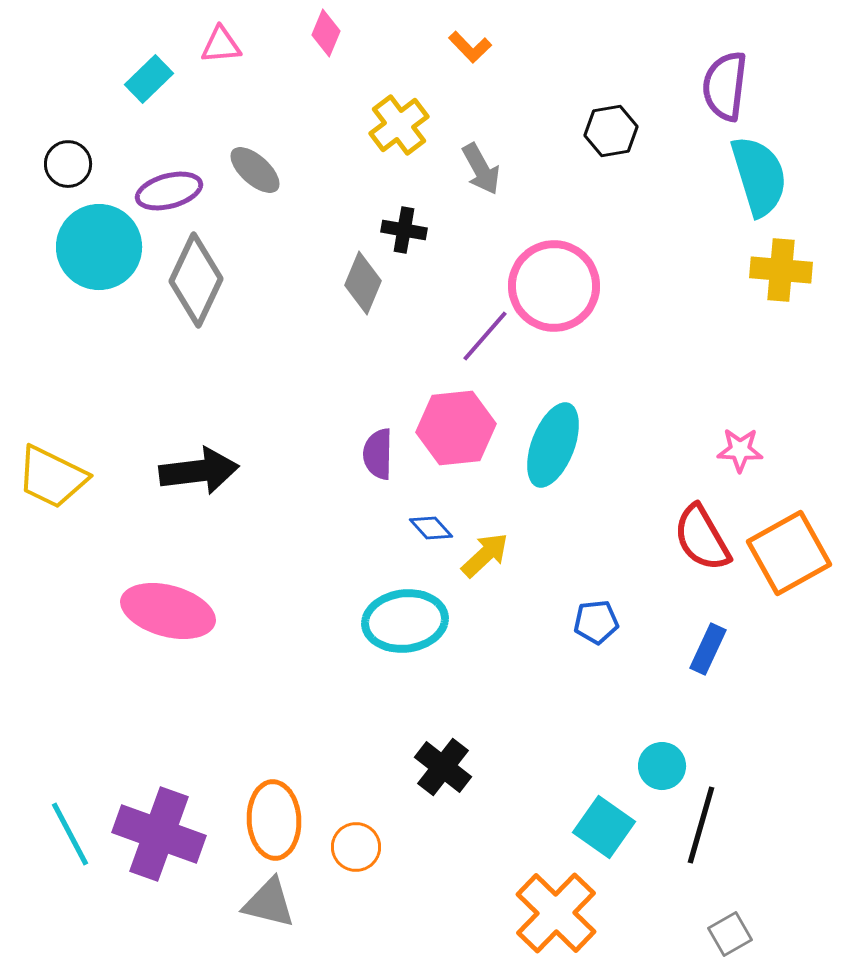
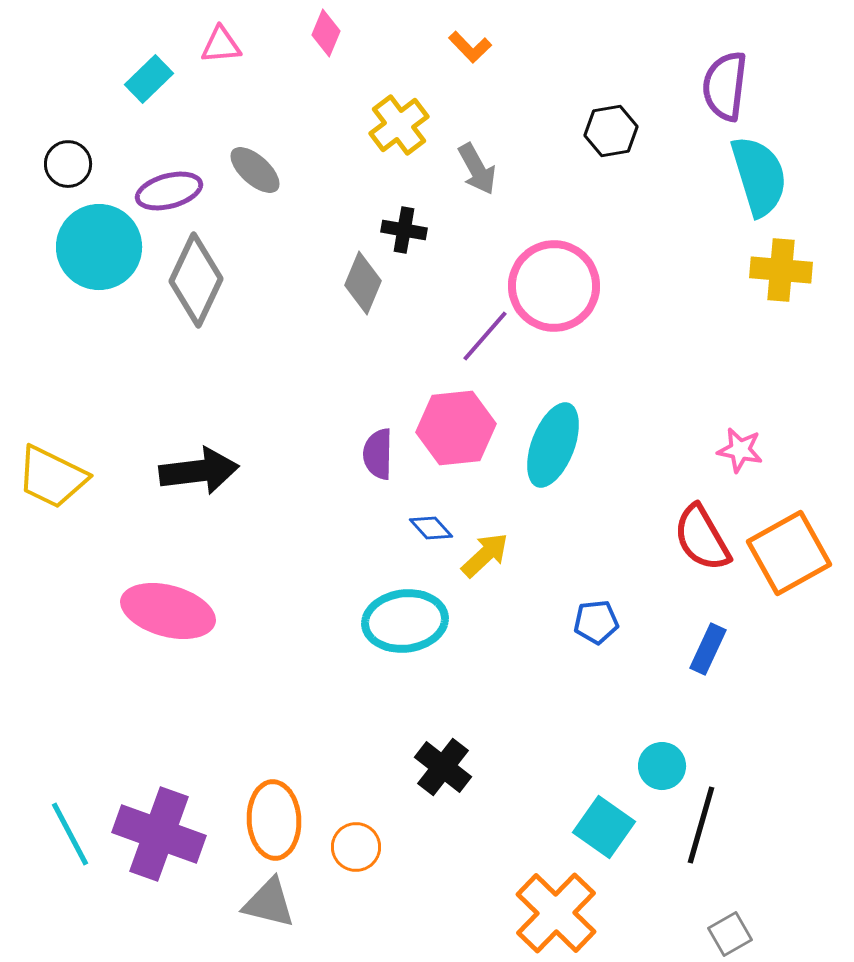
gray arrow at (481, 169): moved 4 px left
pink star at (740, 450): rotated 9 degrees clockwise
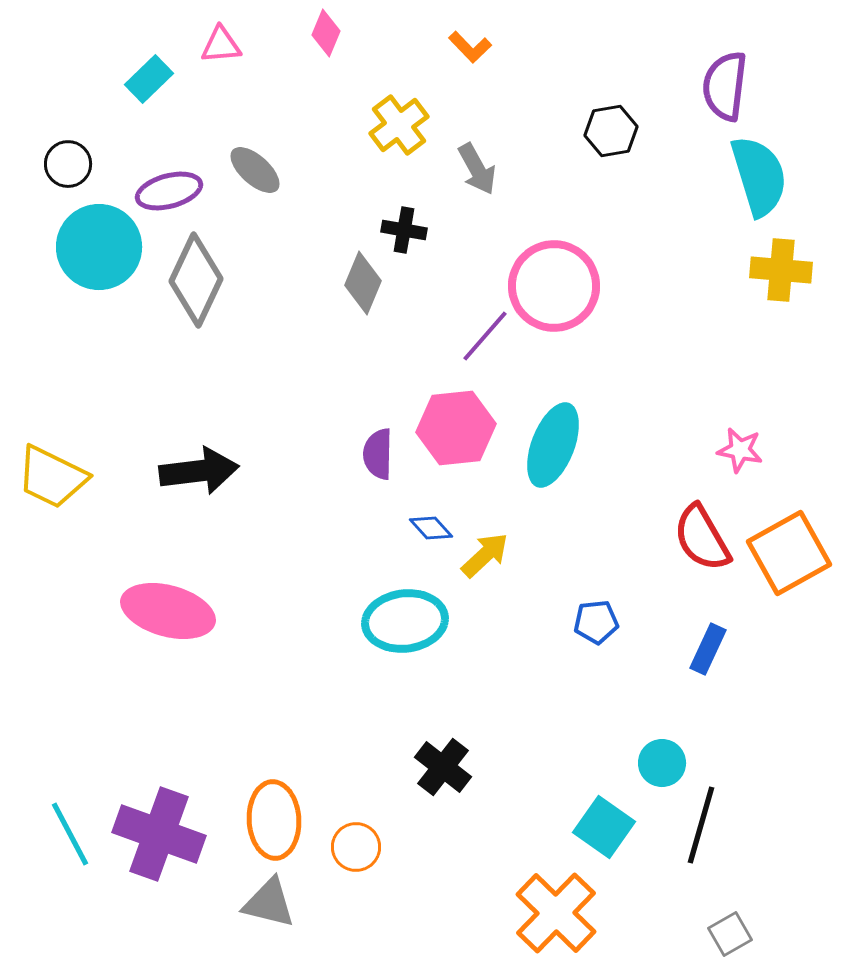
cyan circle at (662, 766): moved 3 px up
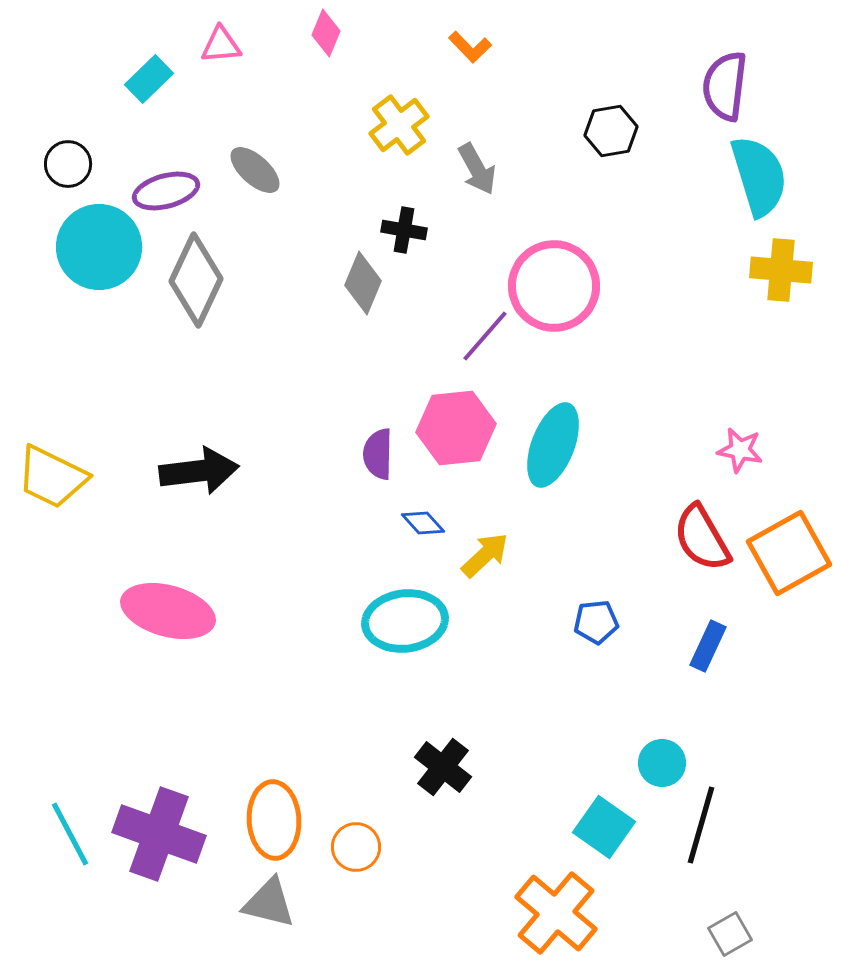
purple ellipse at (169, 191): moved 3 px left
blue diamond at (431, 528): moved 8 px left, 5 px up
blue rectangle at (708, 649): moved 3 px up
orange cross at (556, 913): rotated 4 degrees counterclockwise
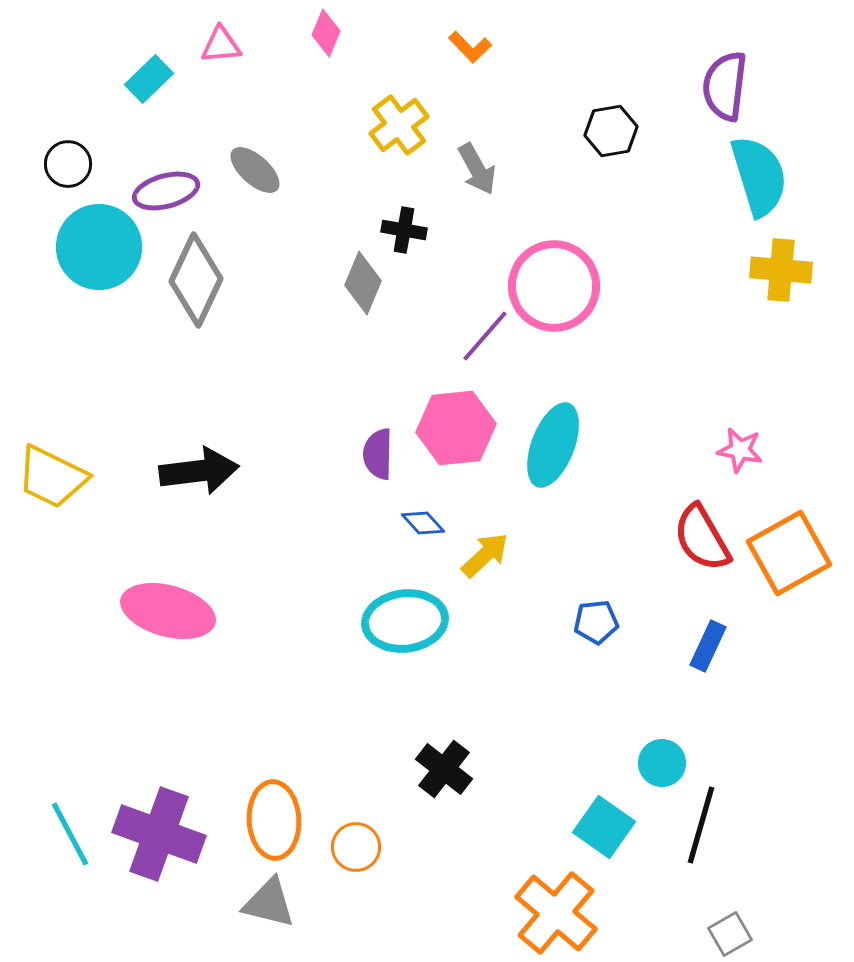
black cross at (443, 767): moved 1 px right, 2 px down
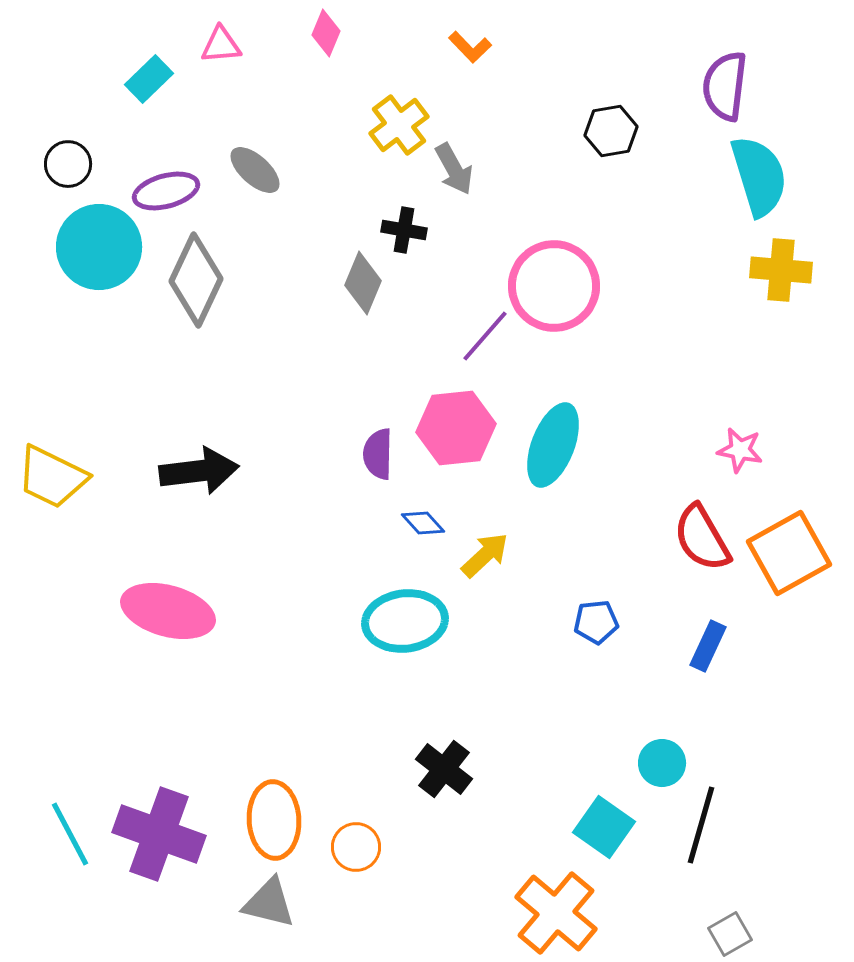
gray arrow at (477, 169): moved 23 px left
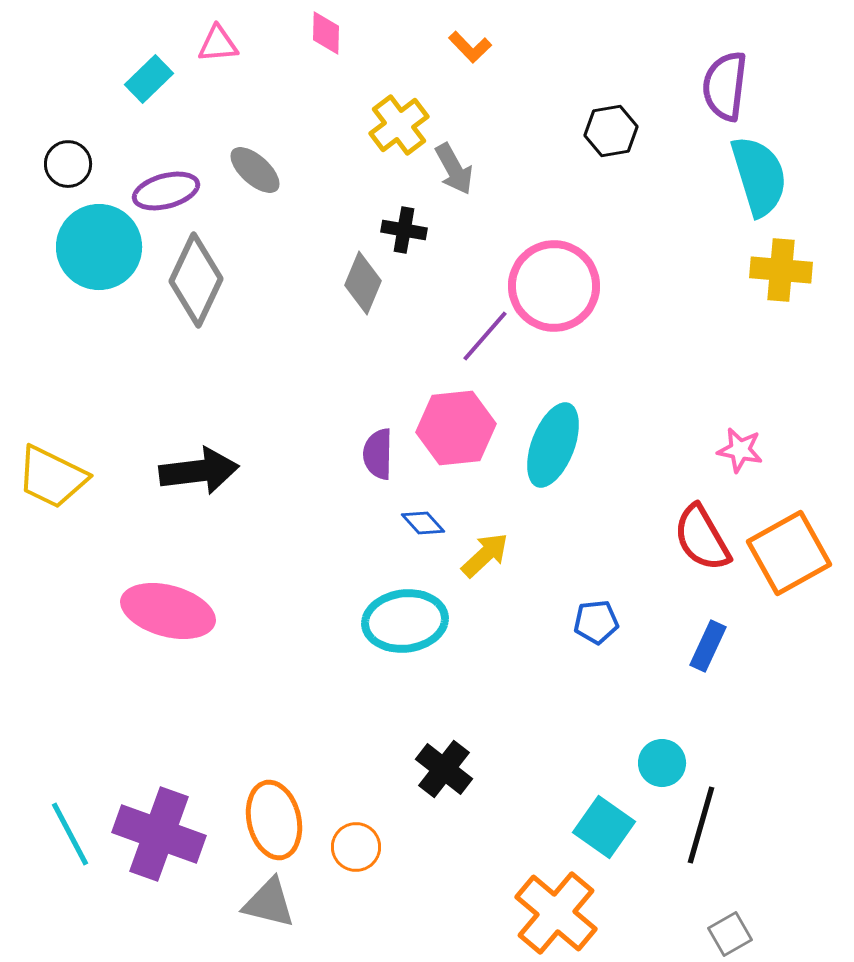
pink diamond at (326, 33): rotated 21 degrees counterclockwise
pink triangle at (221, 45): moved 3 px left, 1 px up
orange ellipse at (274, 820): rotated 10 degrees counterclockwise
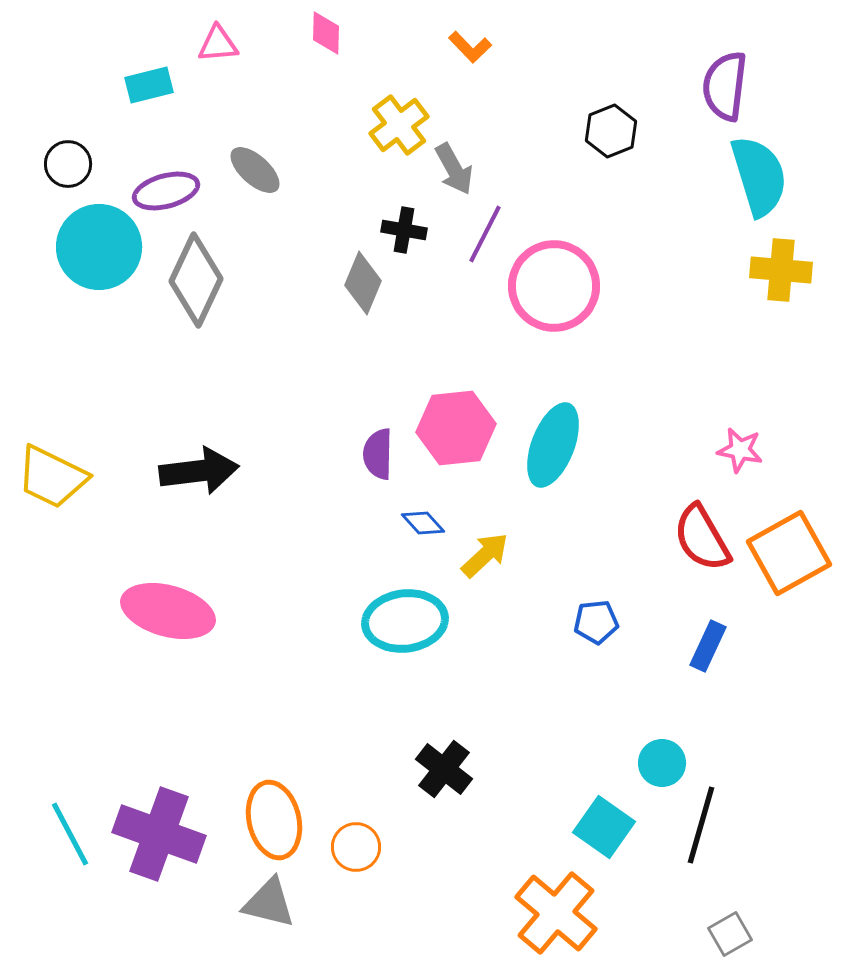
cyan rectangle at (149, 79): moved 6 px down; rotated 30 degrees clockwise
black hexagon at (611, 131): rotated 12 degrees counterclockwise
purple line at (485, 336): moved 102 px up; rotated 14 degrees counterclockwise
